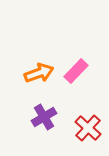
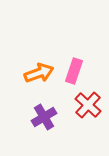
pink rectangle: moved 2 px left; rotated 25 degrees counterclockwise
red cross: moved 23 px up
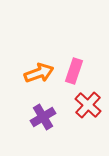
purple cross: moved 1 px left
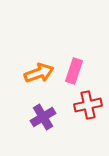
red cross: rotated 36 degrees clockwise
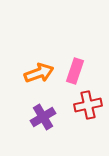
pink rectangle: moved 1 px right
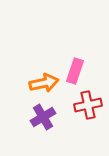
orange arrow: moved 5 px right, 10 px down; rotated 8 degrees clockwise
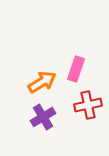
pink rectangle: moved 1 px right, 2 px up
orange arrow: moved 2 px left, 1 px up; rotated 20 degrees counterclockwise
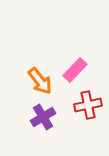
pink rectangle: moved 1 px left, 1 px down; rotated 25 degrees clockwise
orange arrow: moved 2 px left, 1 px up; rotated 84 degrees clockwise
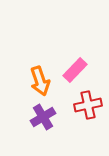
orange arrow: rotated 20 degrees clockwise
